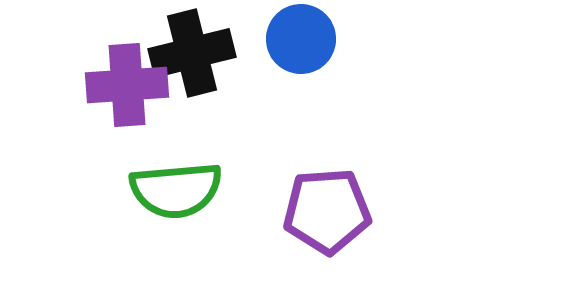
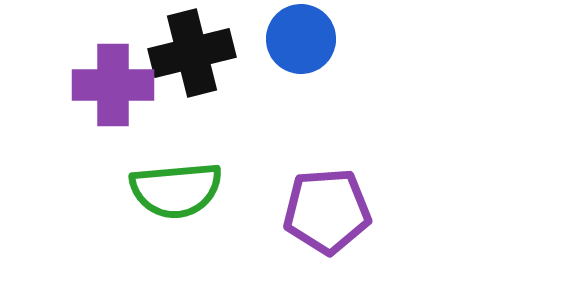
purple cross: moved 14 px left; rotated 4 degrees clockwise
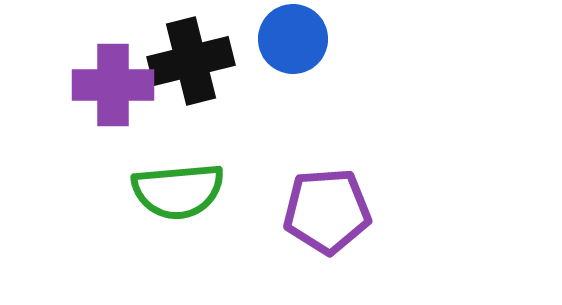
blue circle: moved 8 px left
black cross: moved 1 px left, 8 px down
green semicircle: moved 2 px right, 1 px down
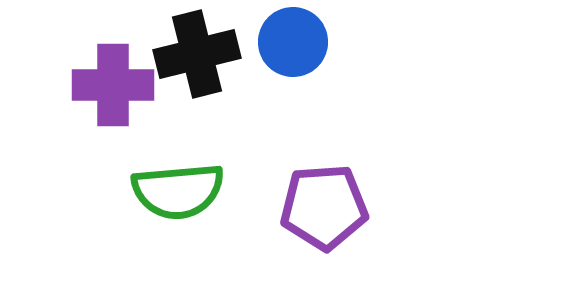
blue circle: moved 3 px down
black cross: moved 6 px right, 7 px up
purple pentagon: moved 3 px left, 4 px up
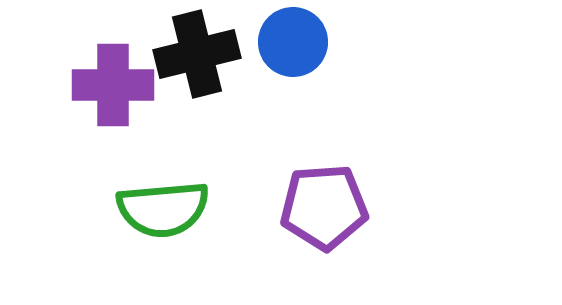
green semicircle: moved 15 px left, 18 px down
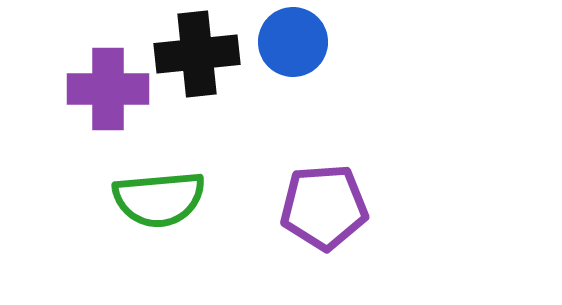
black cross: rotated 8 degrees clockwise
purple cross: moved 5 px left, 4 px down
green semicircle: moved 4 px left, 10 px up
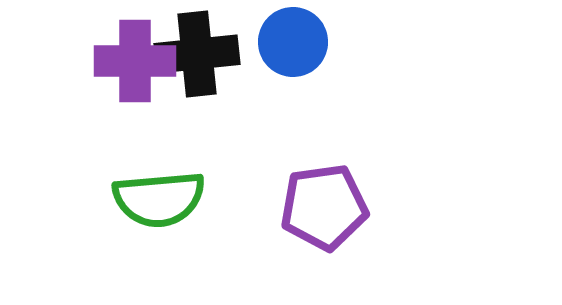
purple cross: moved 27 px right, 28 px up
purple pentagon: rotated 4 degrees counterclockwise
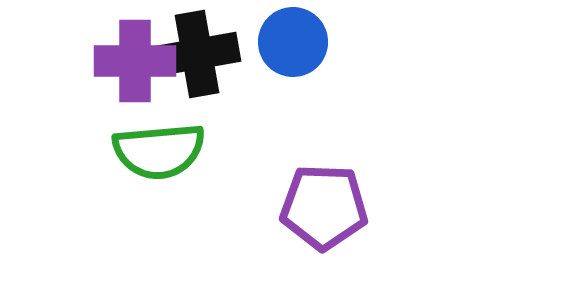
black cross: rotated 4 degrees counterclockwise
green semicircle: moved 48 px up
purple pentagon: rotated 10 degrees clockwise
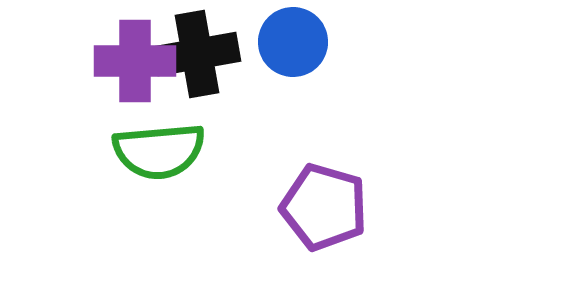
purple pentagon: rotated 14 degrees clockwise
